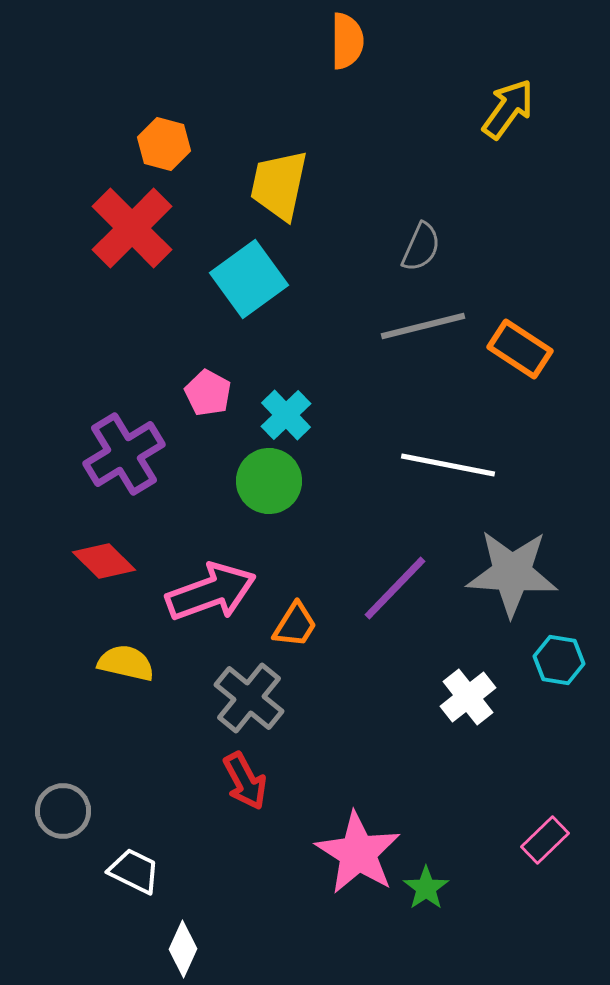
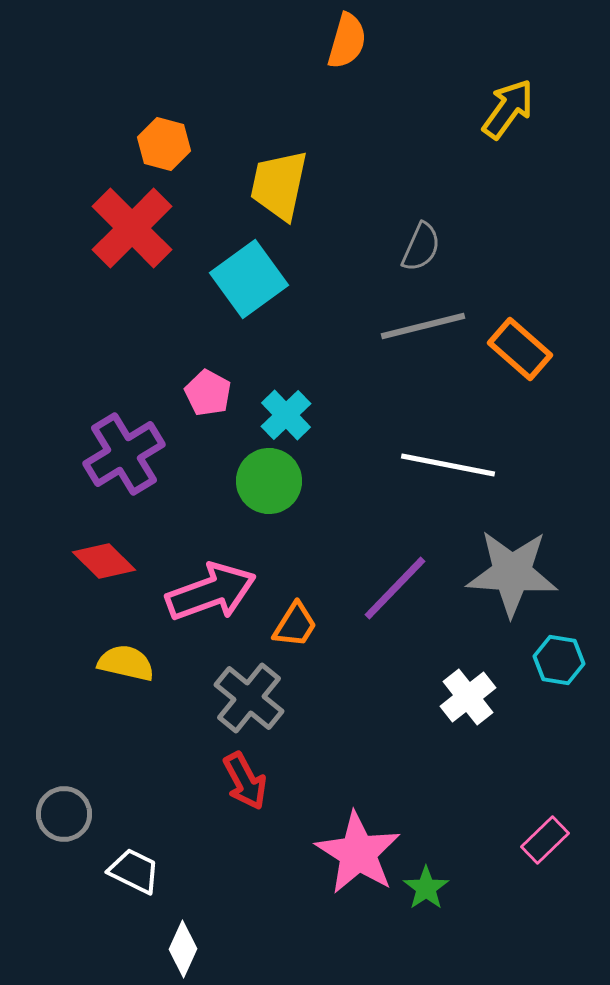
orange semicircle: rotated 16 degrees clockwise
orange rectangle: rotated 8 degrees clockwise
gray circle: moved 1 px right, 3 px down
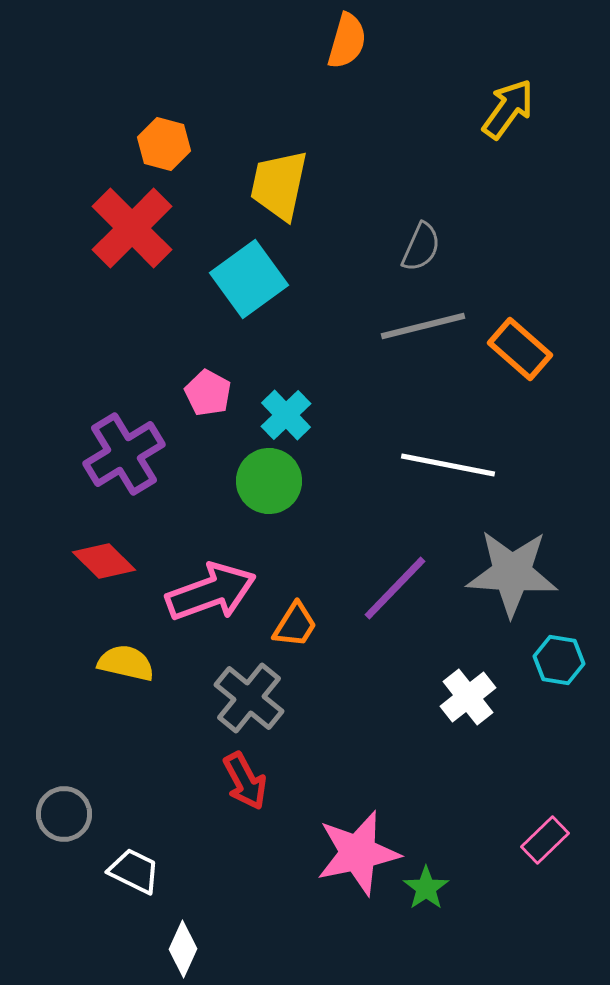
pink star: rotated 28 degrees clockwise
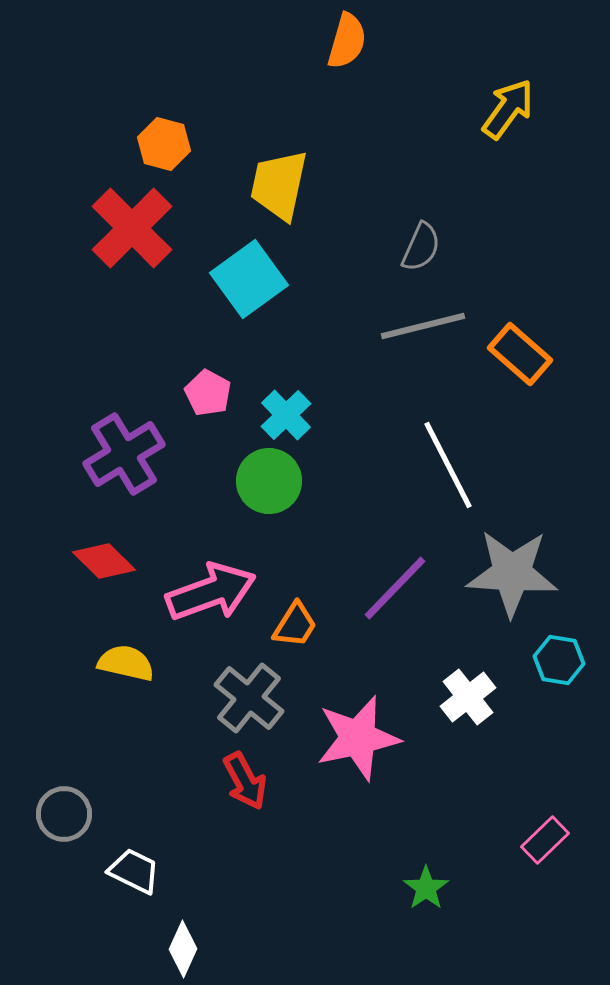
orange rectangle: moved 5 px down
white line: rotated 52 degrees clockwise
pink star: moved 115 px up
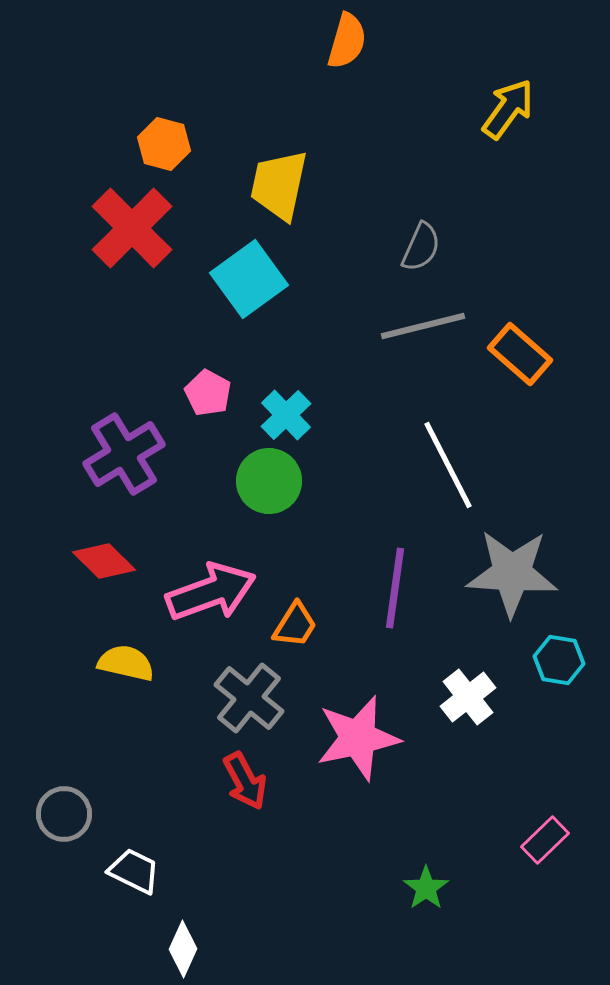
purple line: rotated 36 degrees counterclockwise
